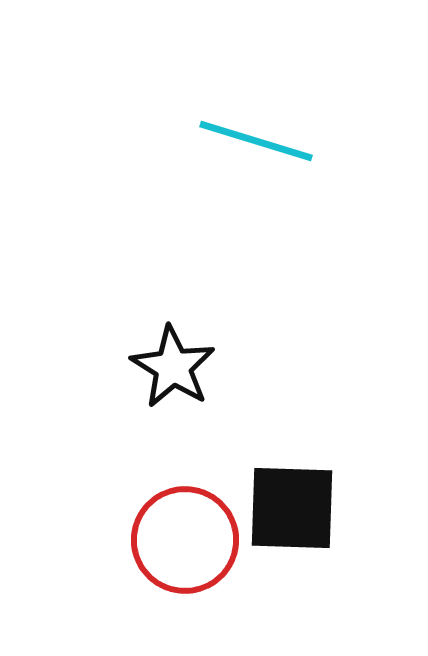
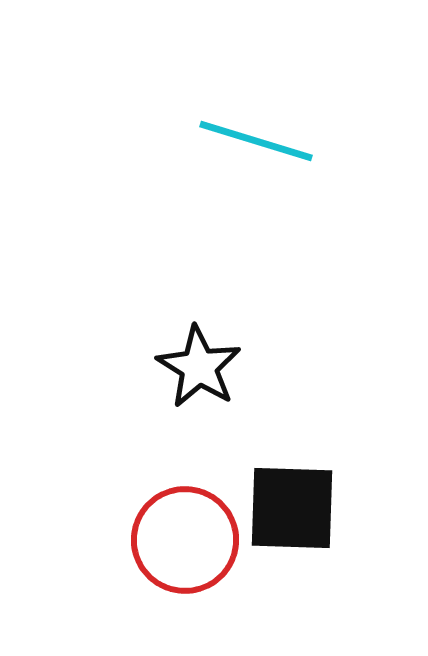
black star: moved 26 px right
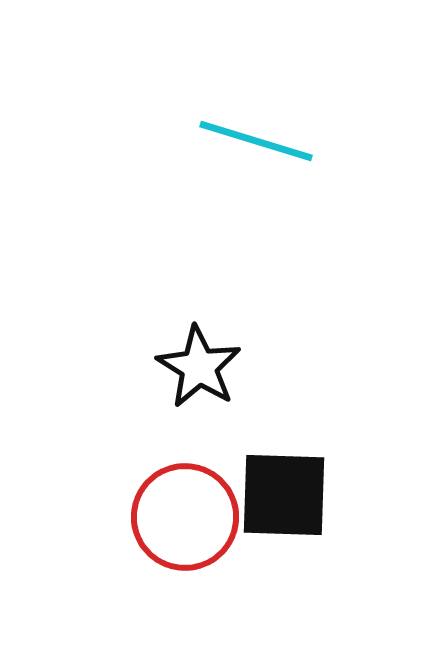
black square: moved 8 px left, 13 px up
red circle: moved 23 px up
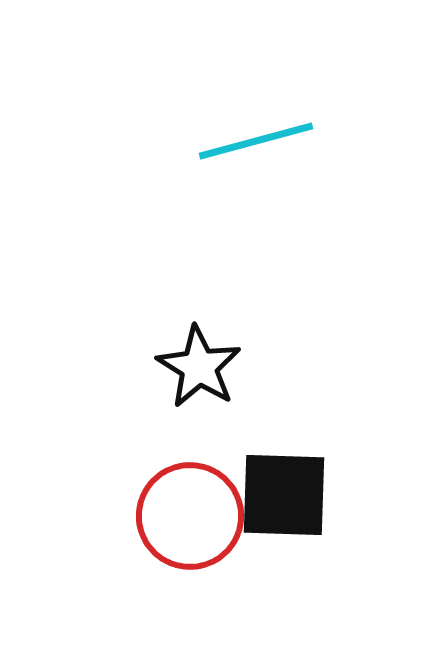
cyan line: rotated 32 degrees counterclockwise
red circle: moved 5 px right, 1 px up
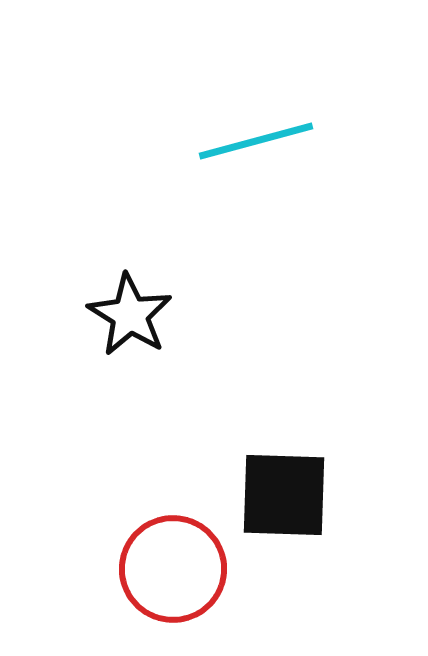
black star: moved 69 px left, 52 px up
red circle: moved 17 px left, 53 px down
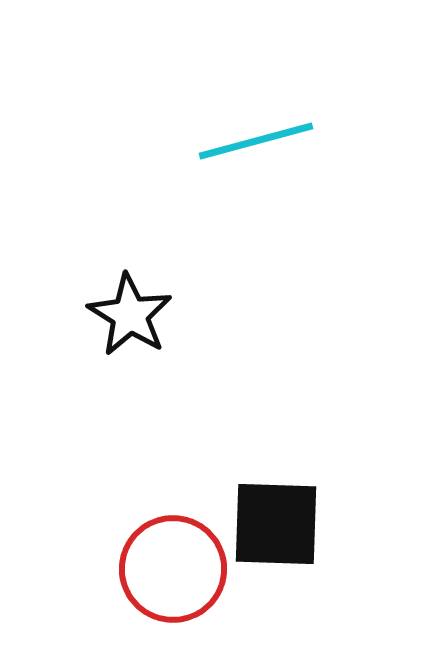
black square: moved 8 px left, 29 px down
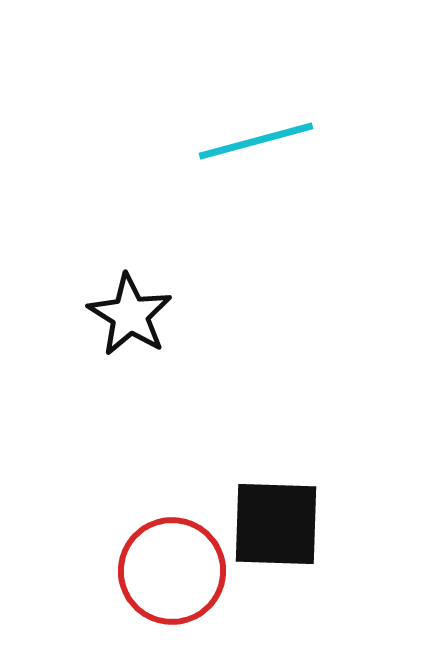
red circle: moved 1 px left, 2 px down
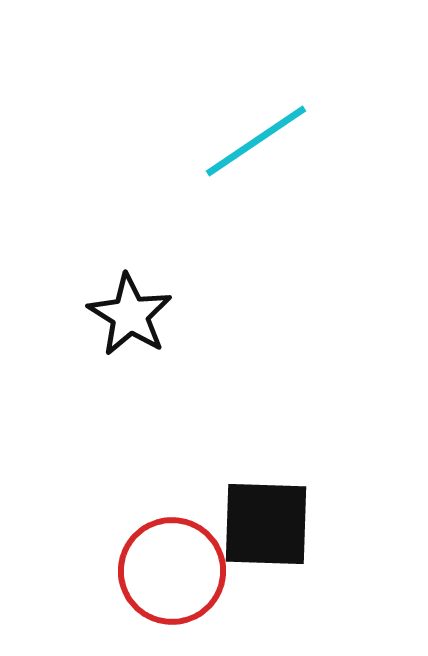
cyan line: rotated 19 degrees counterclockwise
black square: moved 10 px left
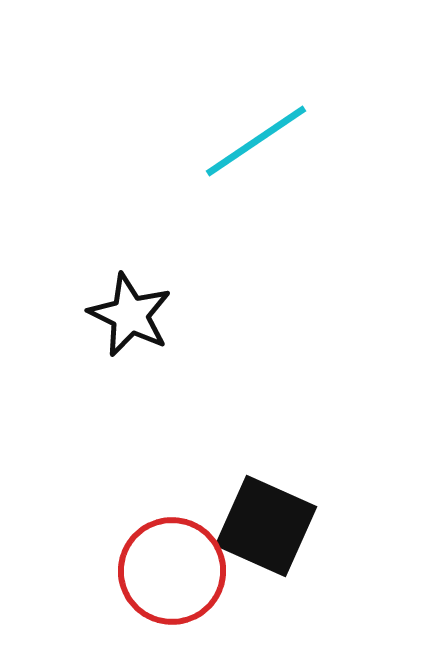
black star: rotated 6 degrees counterclockwise
black square: moved 2 px down; rotated 22 degrees clockwise
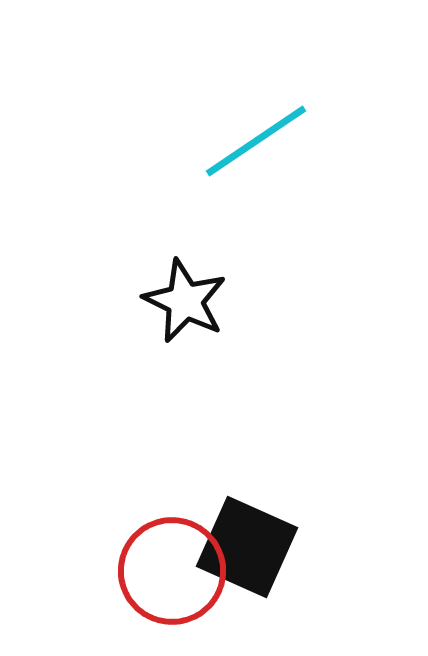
black star: moved 55 px right, 14 px up
black square: moved 19 px left, 21 px down
